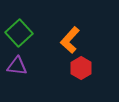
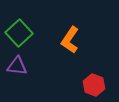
orange L-shape: rotated 8 degrees counterclockwise
red hexagon: moved 13 px right, 17 px down; rotated 10 degrees counterclockwise
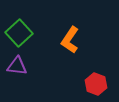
red hexagon: moved 2 px right, 1 px up
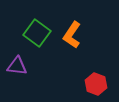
green square: moved 18 px right; rotated 12 degrees counterclockwise
orange L-shape: moved 2 px right, 5 px up
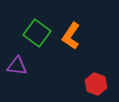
orange L-shape: moved 1 px left, 1 px down
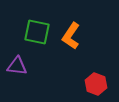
green square: moved 1 px up; rotated 24 degrees counterclockwise
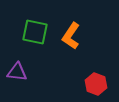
green square: moved 2 px left
purple triangle: moved 6 px down
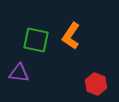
green square: moved 1 px right, 8 px down
purple triangle: moved 2 px right, 1 px down
